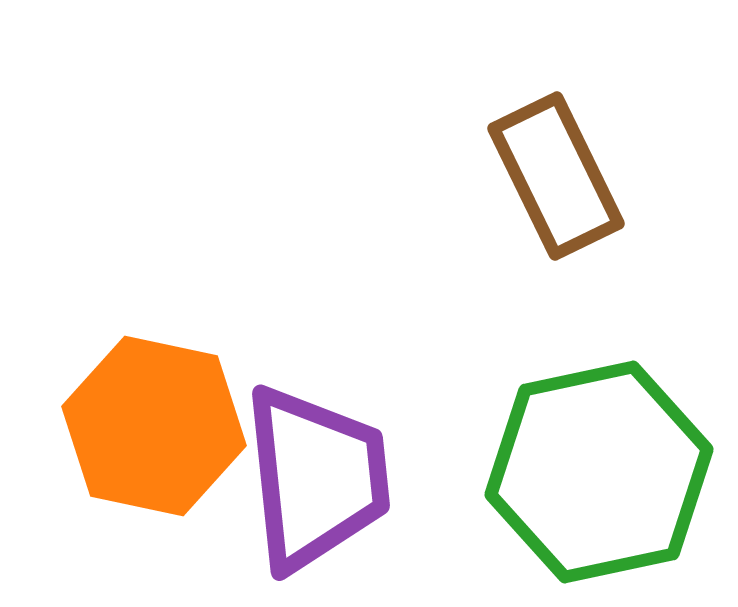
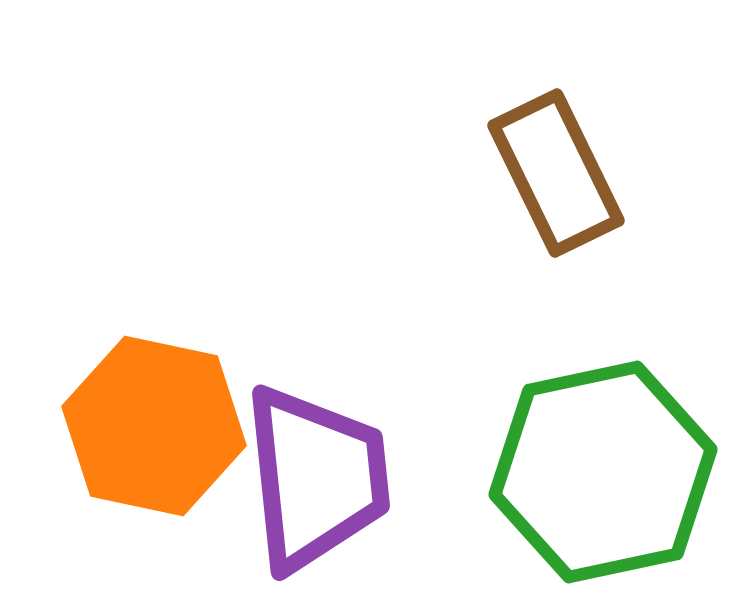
brown rectangle: moved 3 px up
green hexagon: moved 4 px right
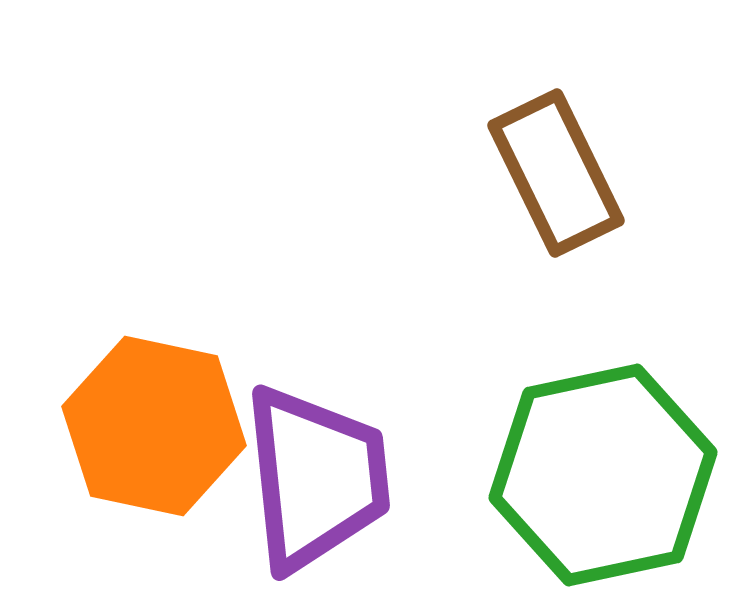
green hexagon: moved 3 px down
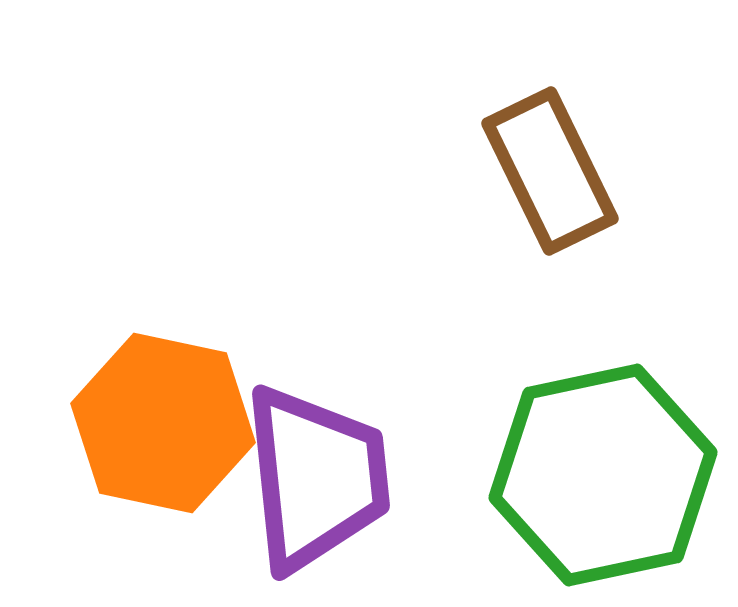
brown rectangle: moved 6 px left, 2 px up
orange hexagon: moved 9 px right, 3 px up
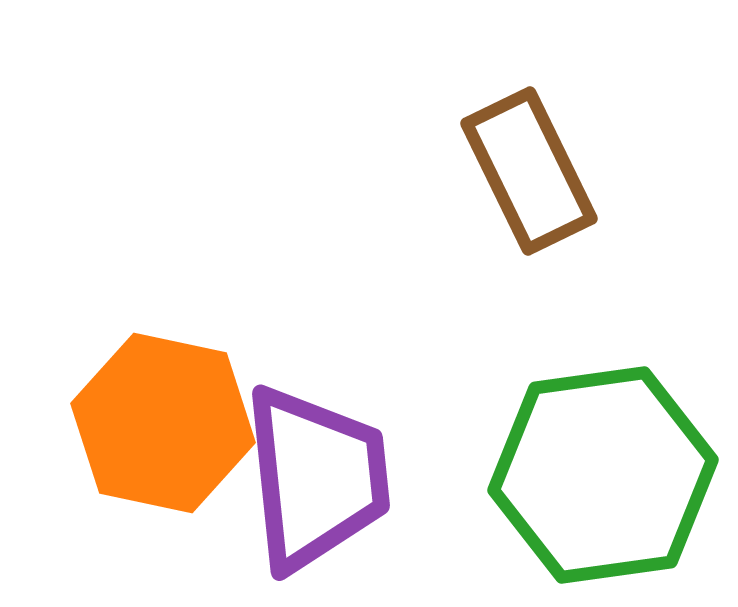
brown rectangle: moved 21 px left
green hexagon: rotated 4 degrees clockwise
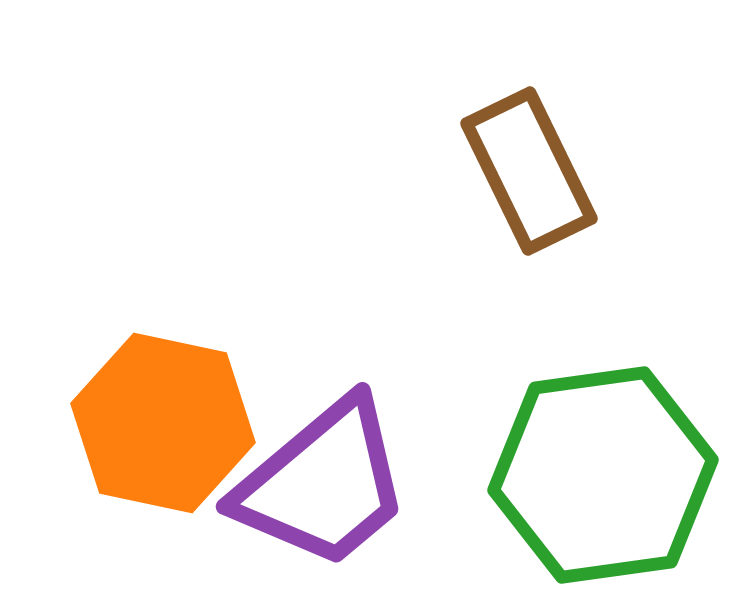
purple trapezoid: moved 7 px right, 6 px down; rotated 56 degrees clockwise
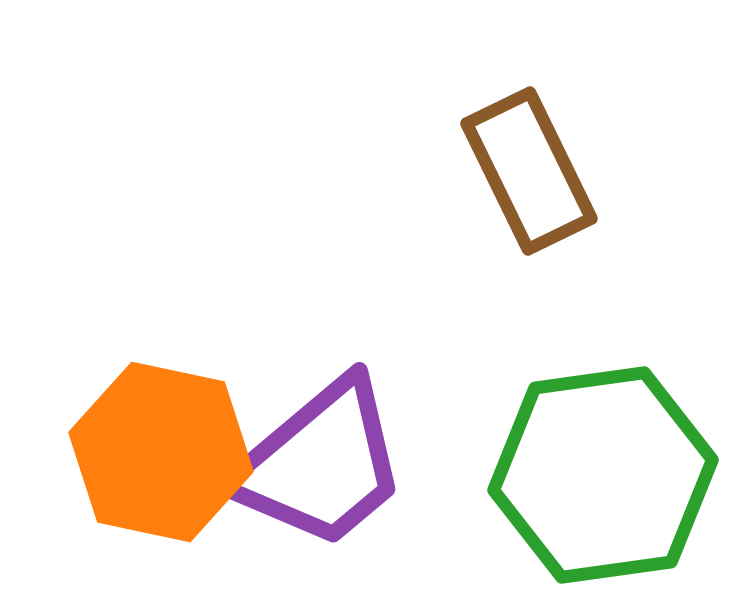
orange hexagon: moved 2 px left, 29 px down
purple trapezoid: moved 3 px left, 20 px up
